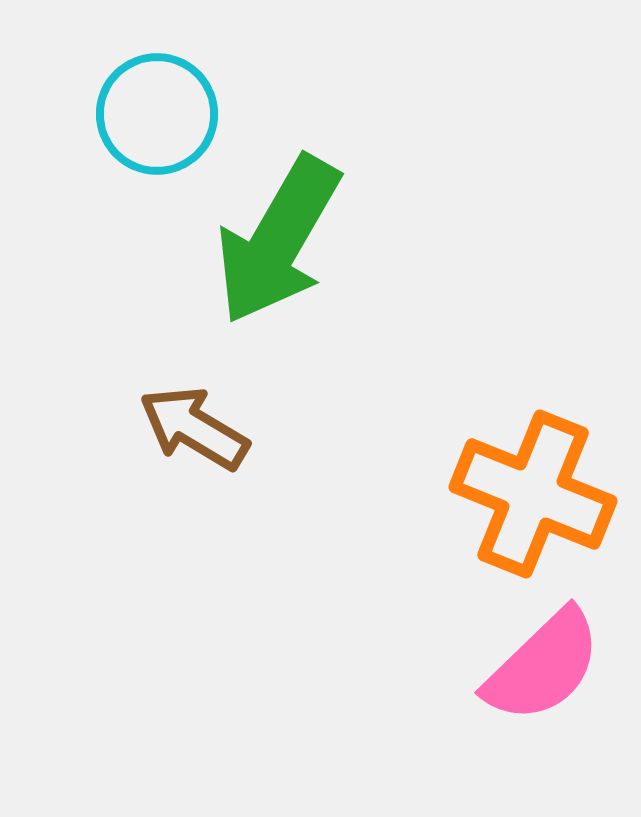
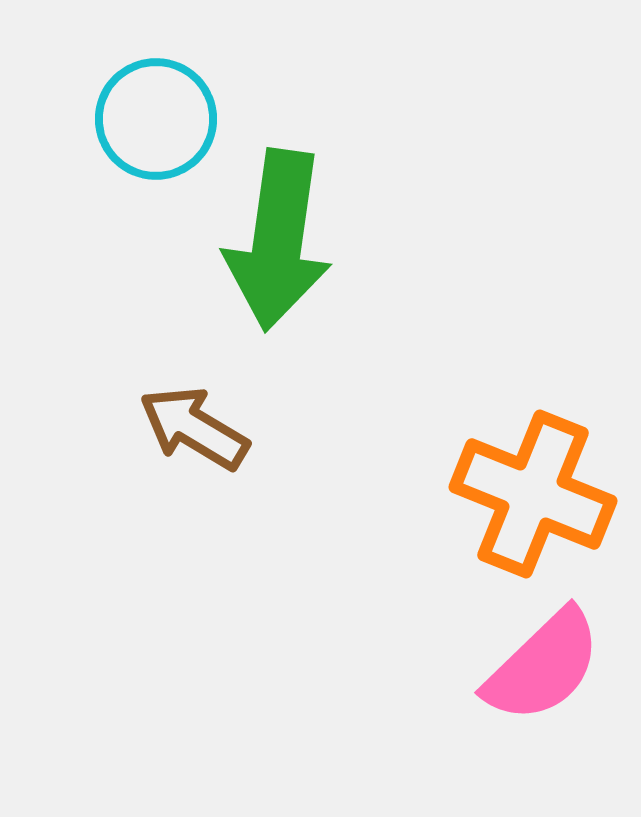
cyan circle: moved 1 px left, 5 px down
green arrow: rotated 22 degrees counterclockwise
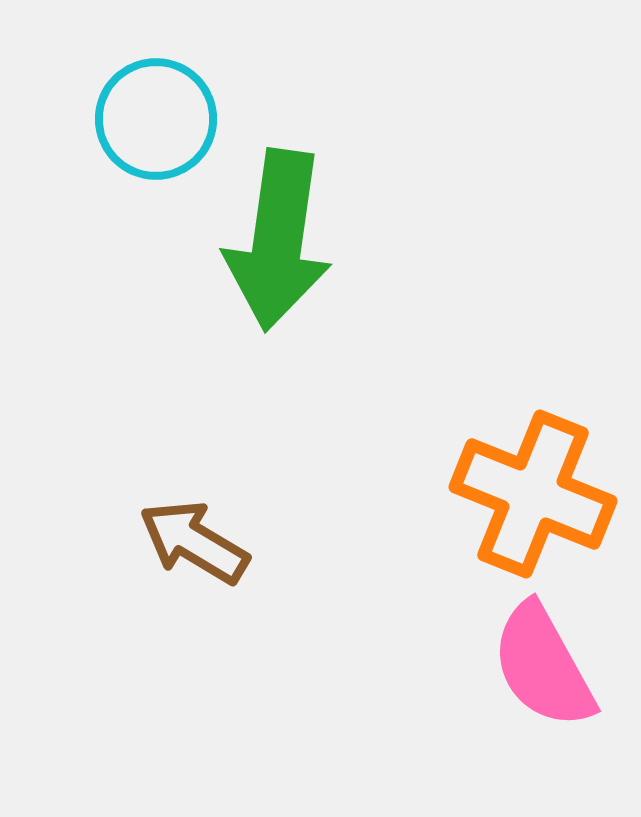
brown arrow: moved 114 px down
pink semicircle: rotated 105 degrees clockwise
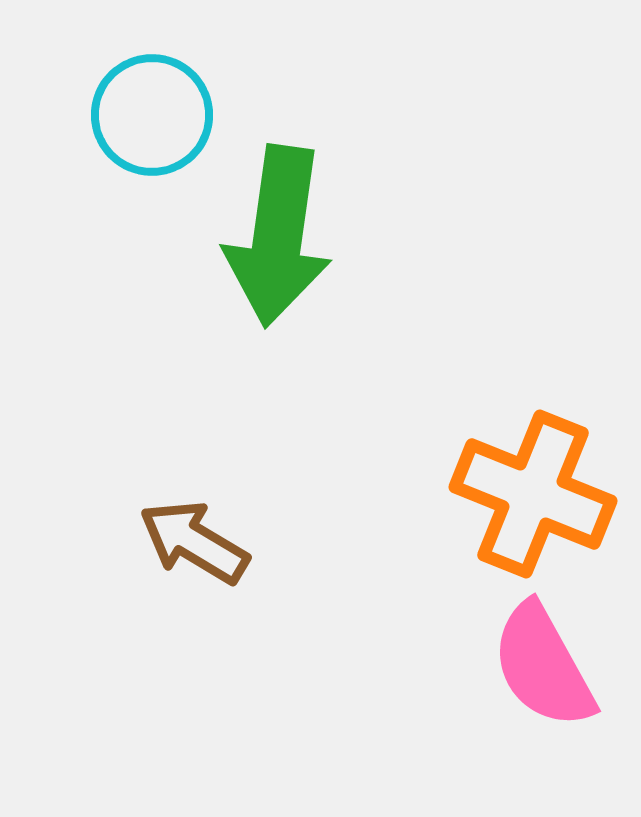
cyan circle: moved 4 px left, 4 px up
green arrow: moved 4 px up
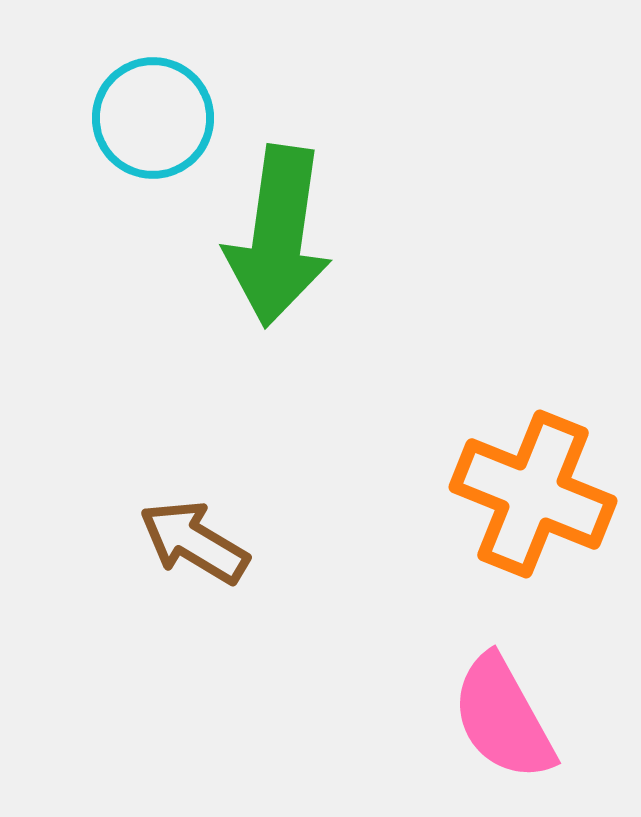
cyan circle: moved 1 px right, 3 px down
pink semicircle: moved 40 px left, 52 px down
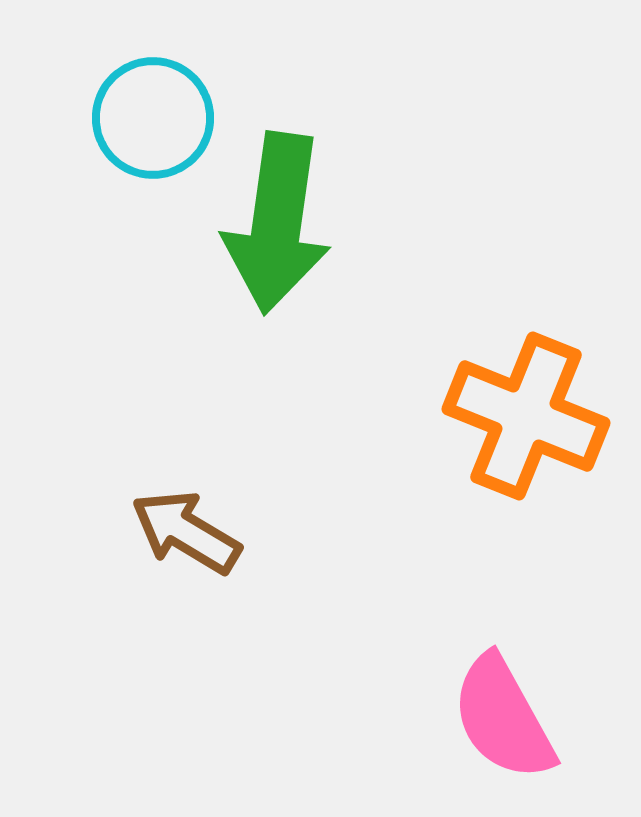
green arrow: moved 1 px left, 13 px up
orange cross: moved 7 px left, 78 px up
brown arrow: moved 8 px left, 10 px up
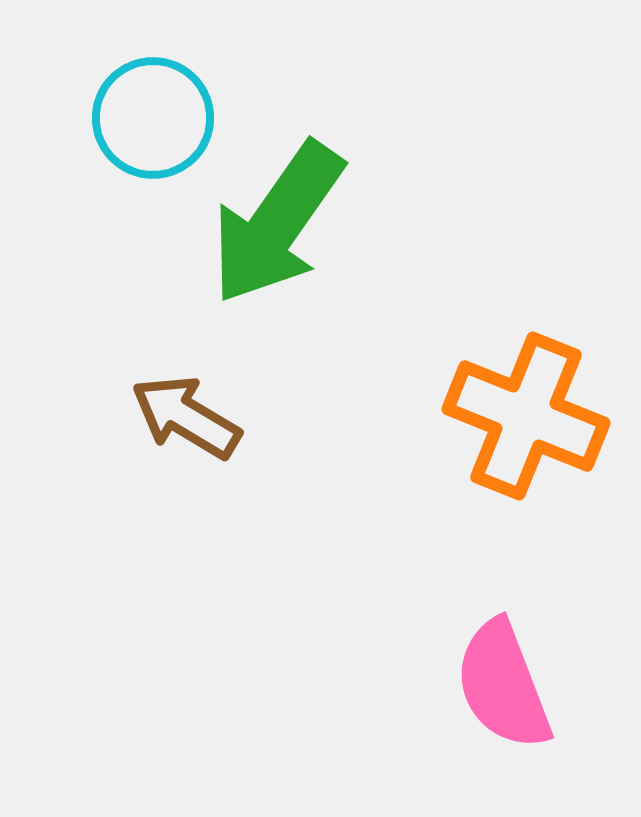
green arrow: rotated 27 degrees clockwise
brown arrow: moved 115 px up
pink semicircle: moved 33 px up; rotated 8 degrees clockwise
